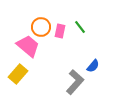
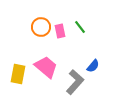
pink rectangle: rotated 24 degrees counterclockwise
pink trapezoid: moved 18 px right, 21 px down
yellow rectangle: rotated 30 degrees counterclockwise
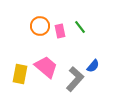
orange circle: moved 1 px left, 1 px up
yellow rectangle: moved 2 px right
gray L-shape: moved 3 px up
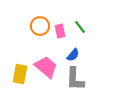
blue semicircle: moved 20 px left, 11 px up
gray L-shape: rotated 140 degrees clockwise
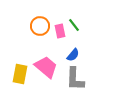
green line: moved 6 px left, 2 px up
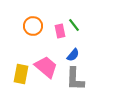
orange circle: moved 7 px left
yellow rectangle: moved 1 px right
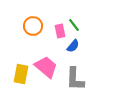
blue semicircle: moved 9 px up
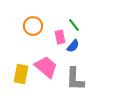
pink rectangle: moved 6 px down
